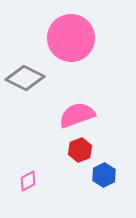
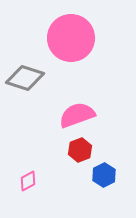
gray diamond: rotated 9 degrees counterclockwise
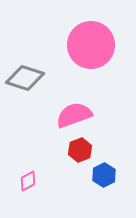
pink circle: moved 20 px right, 7 px down
pink semicircle: moved 3 px left
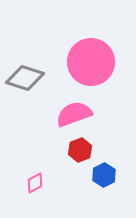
pink circle: moved 17 px down
pink semicircle: moved 1 px up
pink diamond: moved 7 px right, 2 px down
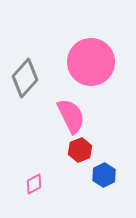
gray diamond: rotated 66 degrees counterclockwise
pink semicircle: moved 3 px left, 2 px down; rotated 84 degrees clockwise
pink diamond: moved 1 px left, 1 px down
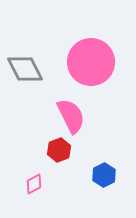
gray diamond: moved 9 px up; rotated 69 degrees counterclockwise
red hexagon: moved 21 px left
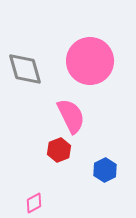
pink circle: moved 1 px left, 1 px up
gray diamond: rotated 12 degrees clockwise
blue hexagon: moved 1 px right, 5 px up
pink diamond: moved 19 px down
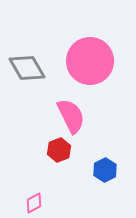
gray diamond: moved 2 px right, 1 px up; rotated 15 degrees counterclockwise
